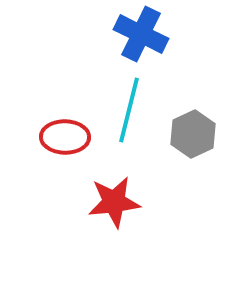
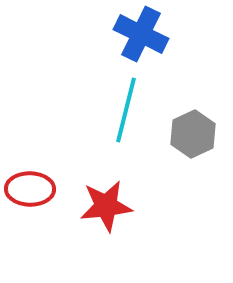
cyan line: moved 3 px left
red ellipse: moved 35 px left, 52 px down
red star: moved 8 px left, 4 px down
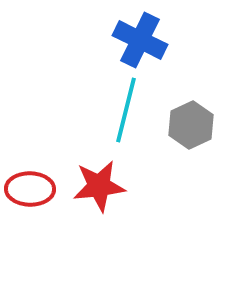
blue cross: moved 1 px left, 6 px down
gray hexagon: moved 2 px left, 9 px up
red star: moved 7 px left, 20 px up
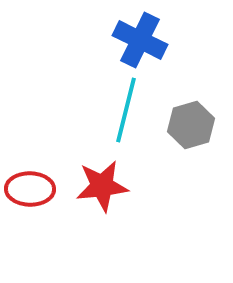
gray hexagon: rotated 9 degrees clockwise
red star: moved 3 px right
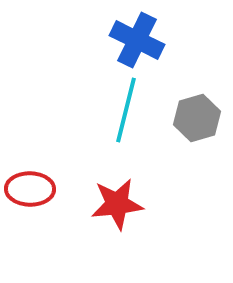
blue cross: moved 3 px left
gray hexagon: moved 6 px right, 7 px up
red star: moved 15 px right, 18 px down
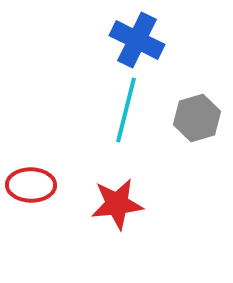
red ellipse: moved 1 px right, 4 px up
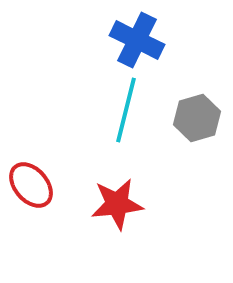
red ellipse: rotated 48 degrees clockwise
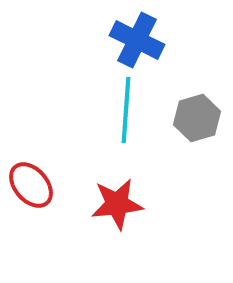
cyan line: rotated 10 degrees counterclockwise
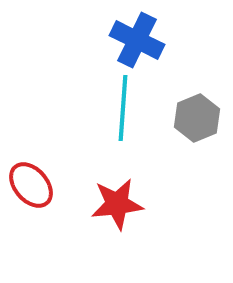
cyan line: moved 3 px left, 2 px up
gray hexagon: rotated 6 degrees counterclockwise
